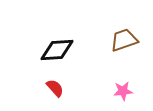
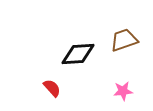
black diamond: moved 21 px right, 4 px down
red semicircle: moved 3 px left
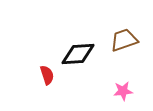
red semicircle: moved 5 px left, 13 px up; rotated 24 degrees clockwise
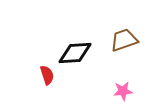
black diamond: moved 3 px left, 1 px up
